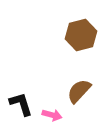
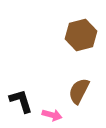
brown semicircle: rotated 16 degrees counterclockwise
black L-shape: moved 3 px up
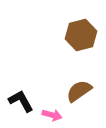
brown semicircle: rotated 28 degrees clockwise
black L-shape: rotated 12 degrees counterclockwise
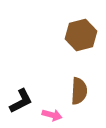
brown semicircle: rotated 128 degrees clockwise
black L-shape: rotated 92 degrees clockwise
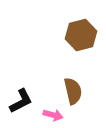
brown semicircle: moved 6 px left; rotated 16 degrees counterclockwise
pink arrow: moved 1 px right
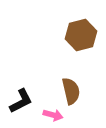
brown semicircle: moved 2 px left
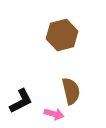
brown hexagon: moved 19 px left
pink arrow: moved 1 px right, 1 px up
